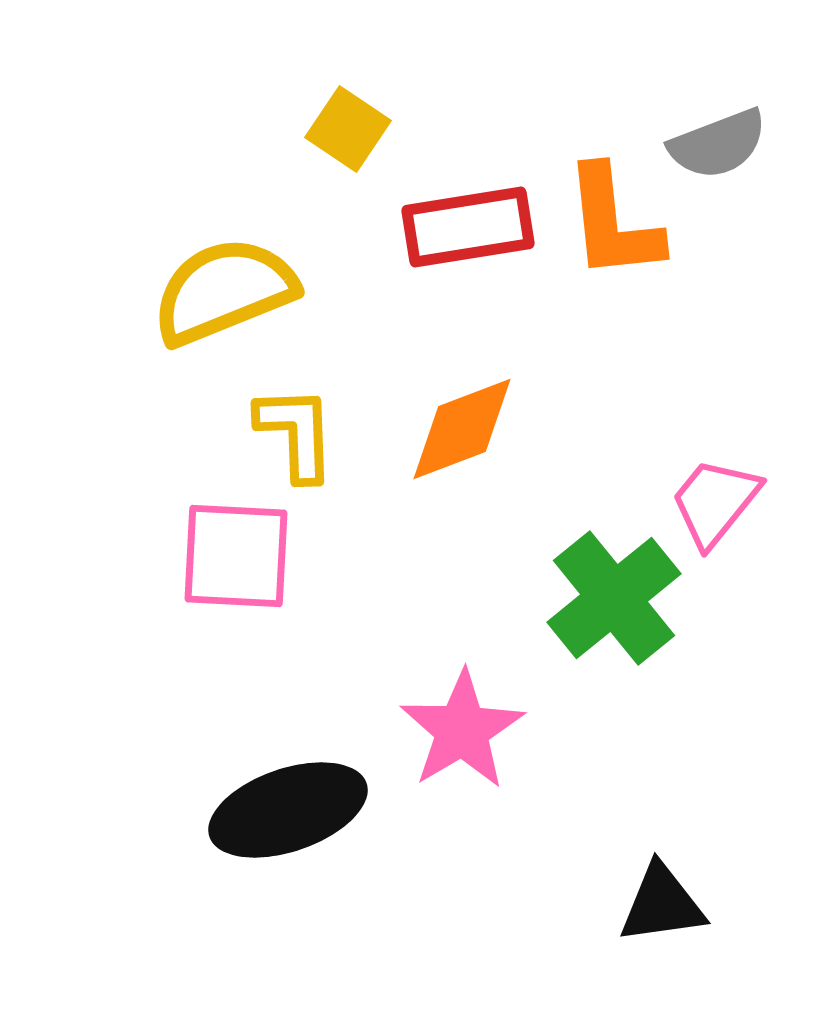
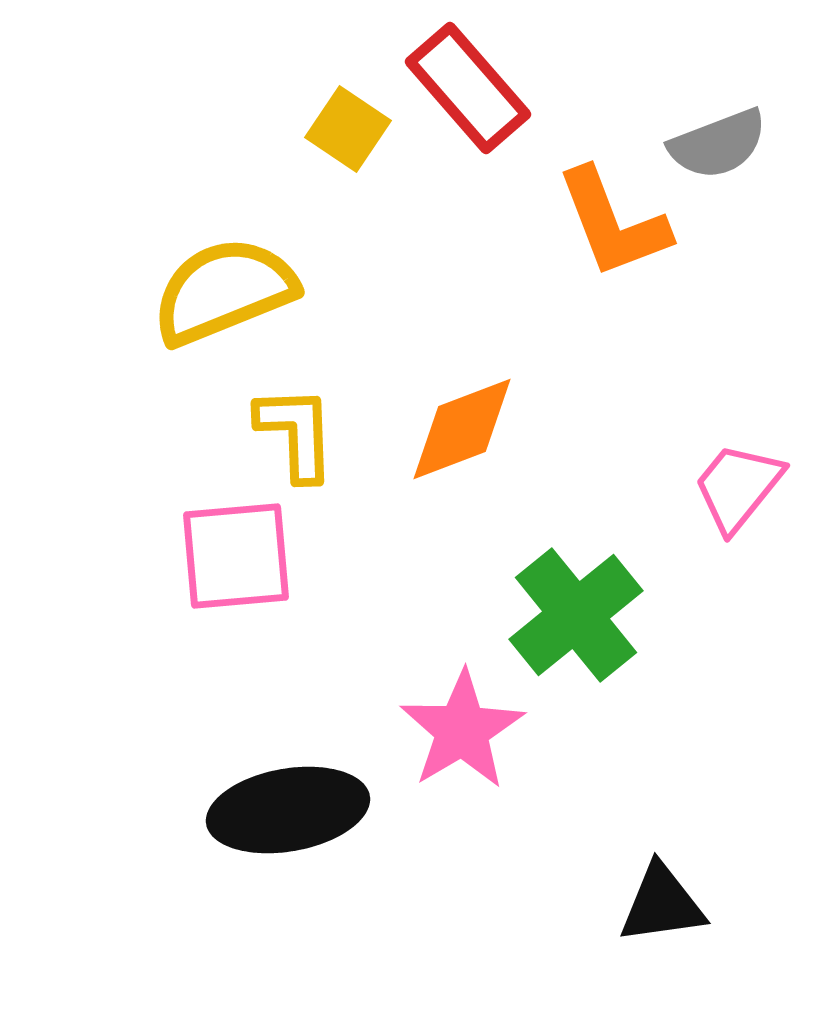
orange L-shape: rotated 15 degrees counterclockwise
red rectangle: moved 139 px up; rotated 58 degrees clockwise
pink trapezoid: moved 23 px right, 15 px up
pink square: rotated 8 degrees counterclockwise
green cross: moved 38 px left, 17 px down
black ellipse: rotated 9 degrees clockwise
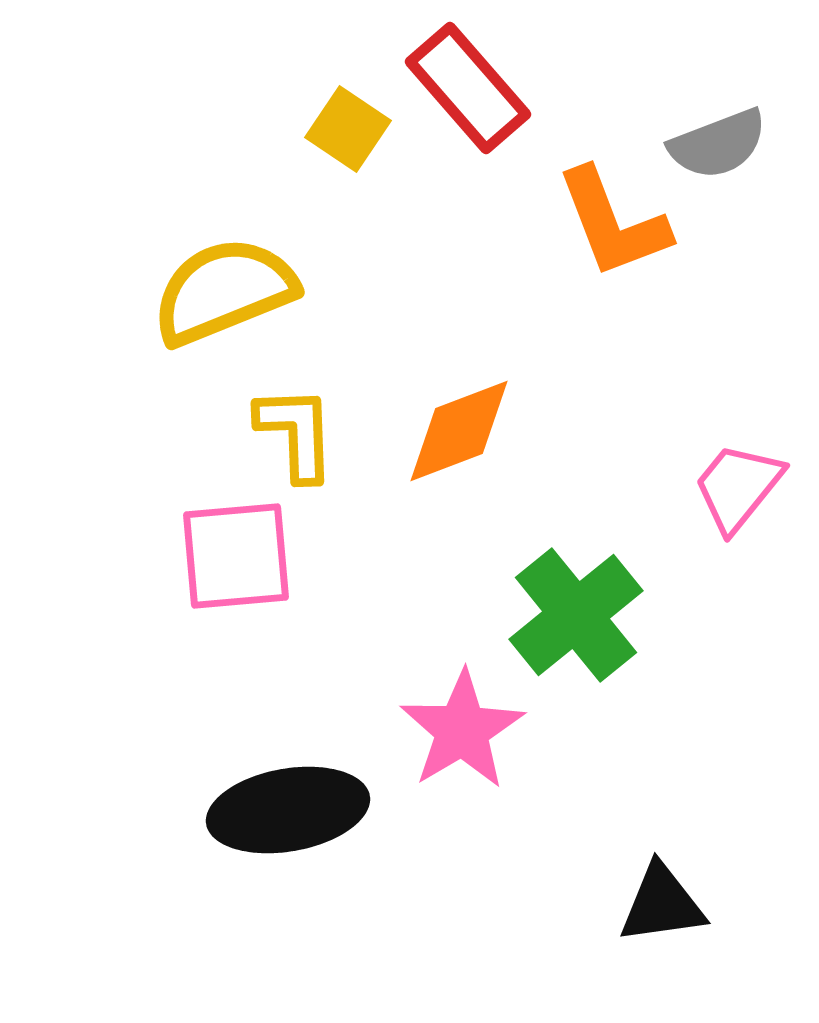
orange diamond: moved 3 px left, 2 px down
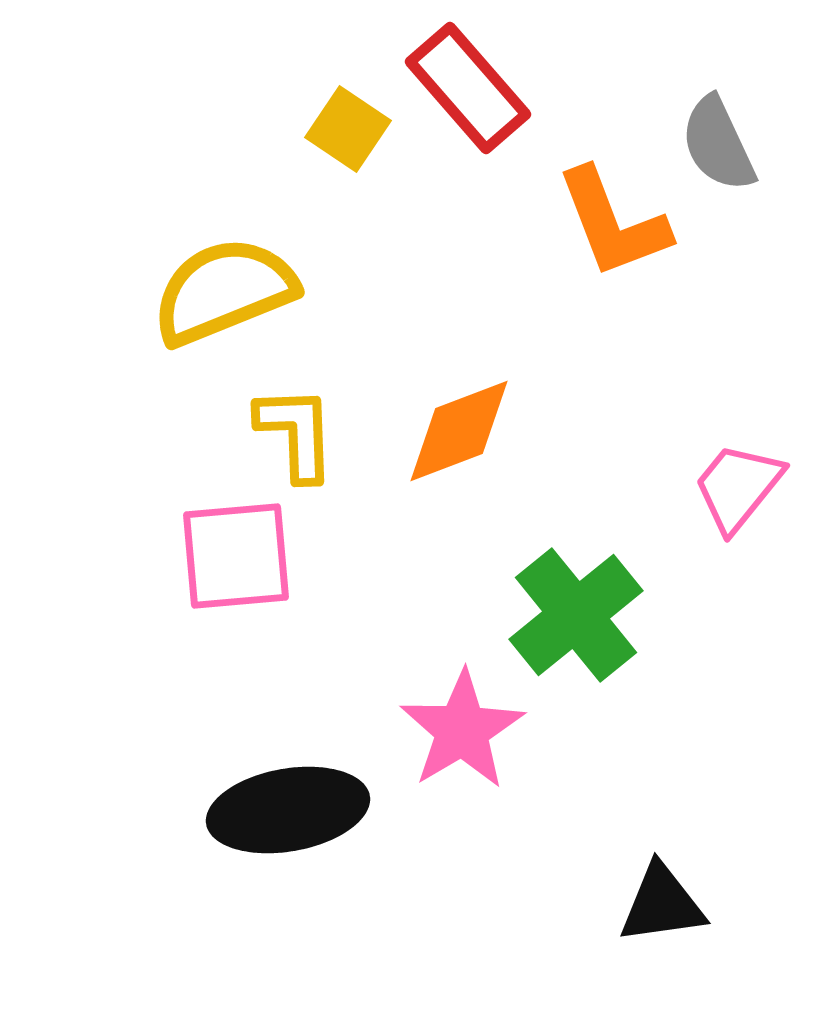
gray semicircle: rotated 86 degrees clockwise
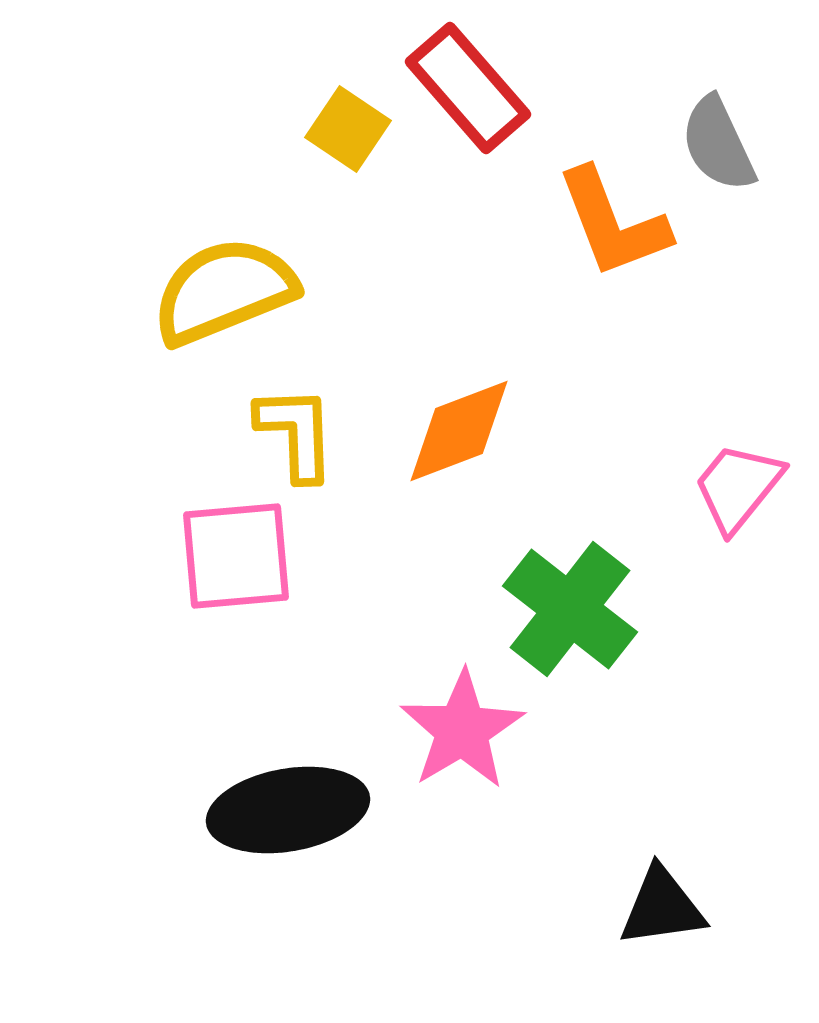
green cross: moved 6 px left, 6 px up; rotated 13 degrees counterclockwise
black triangle: moved 3 px down
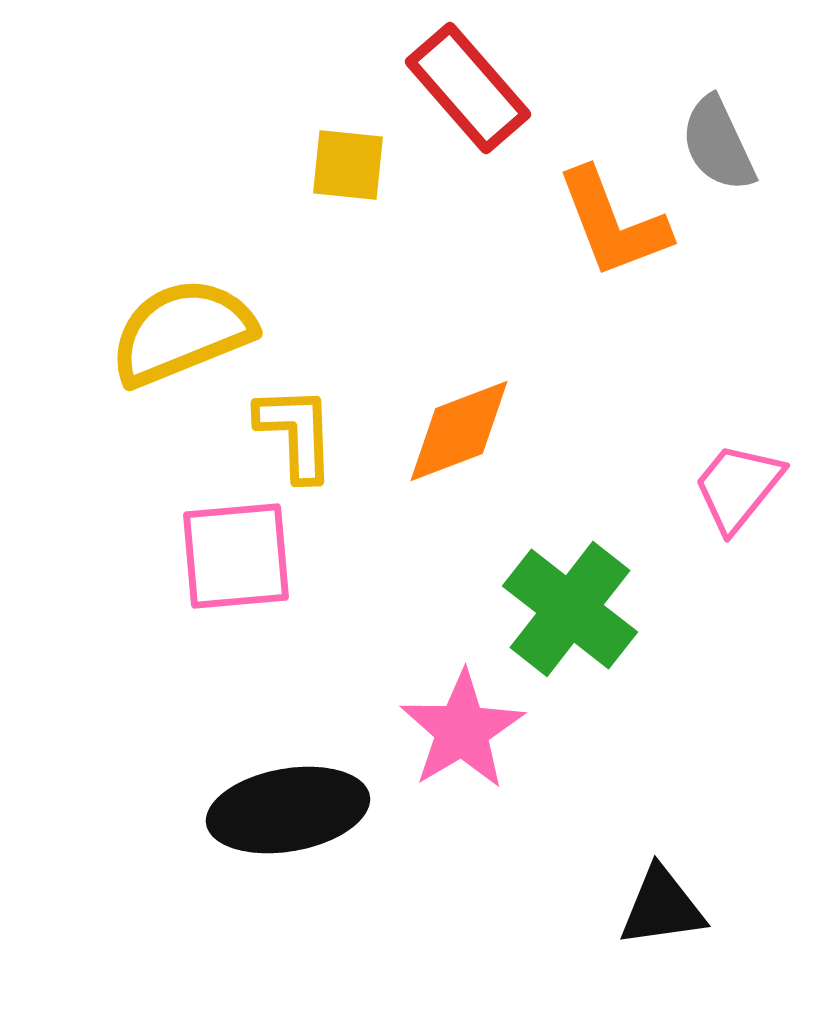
yellow square: moved 36 px down; rotated 28 degrees counterclockwise
yellow semicircle: moved 42 px left, 41 px down
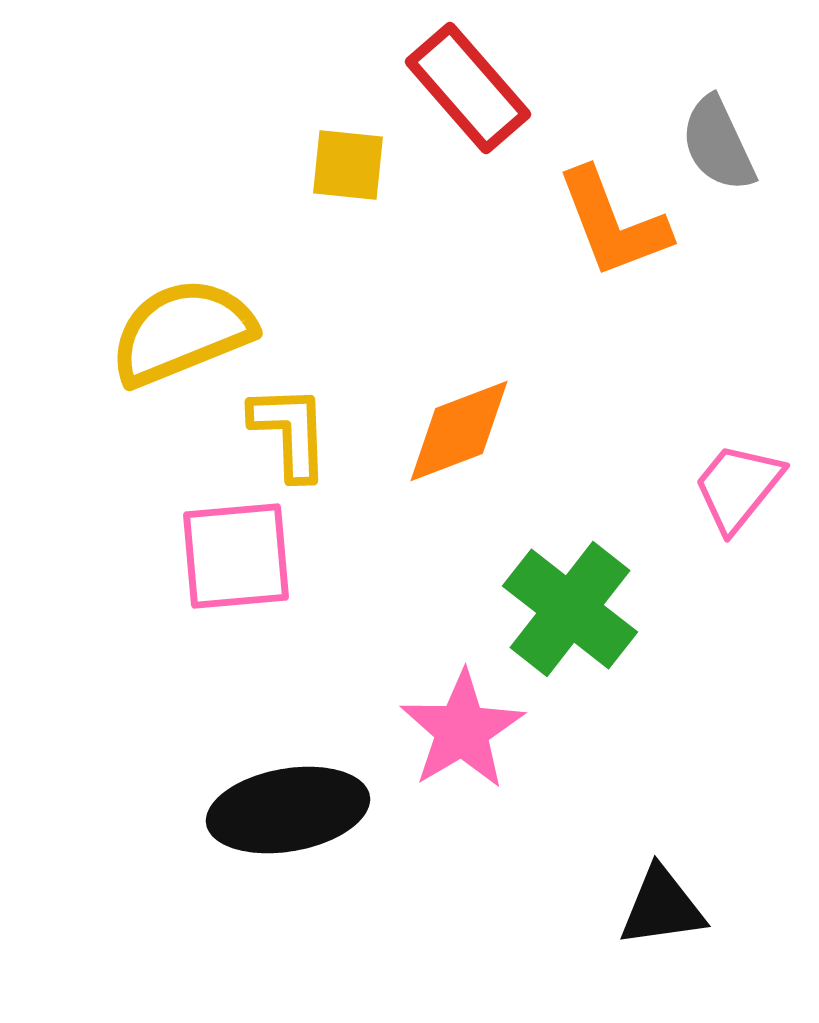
yellow L-shape: moved 6 px left, 1 px up
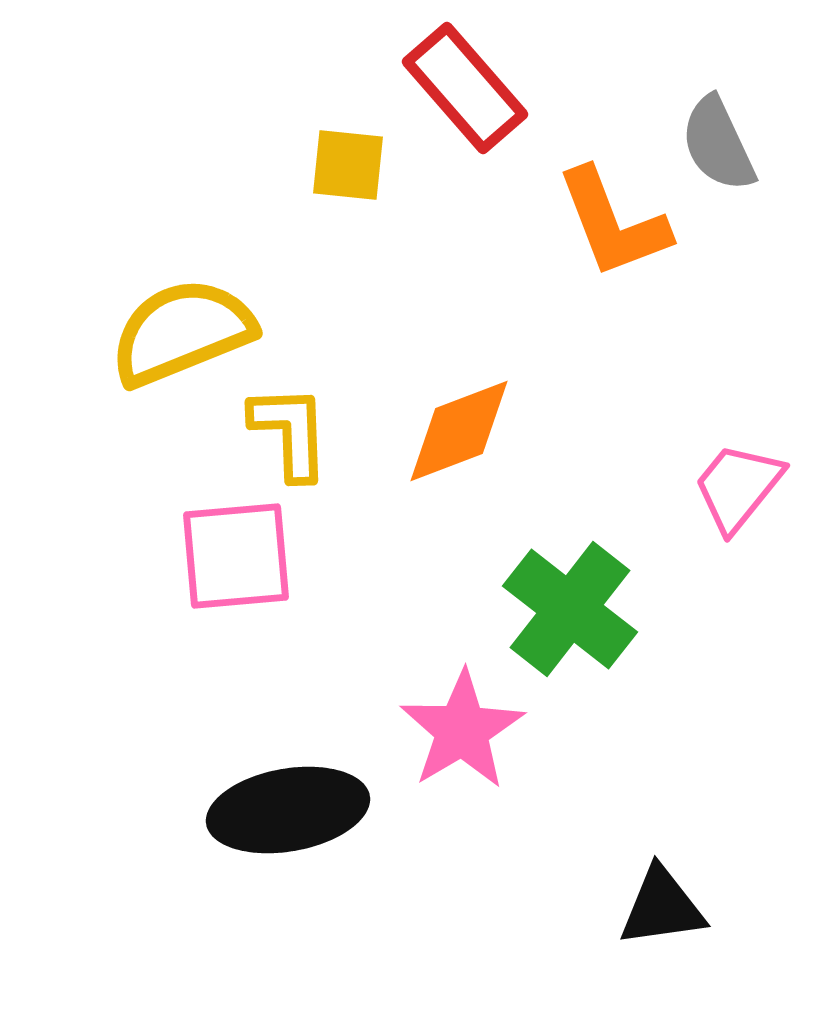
red rectangle: moved 3 px left
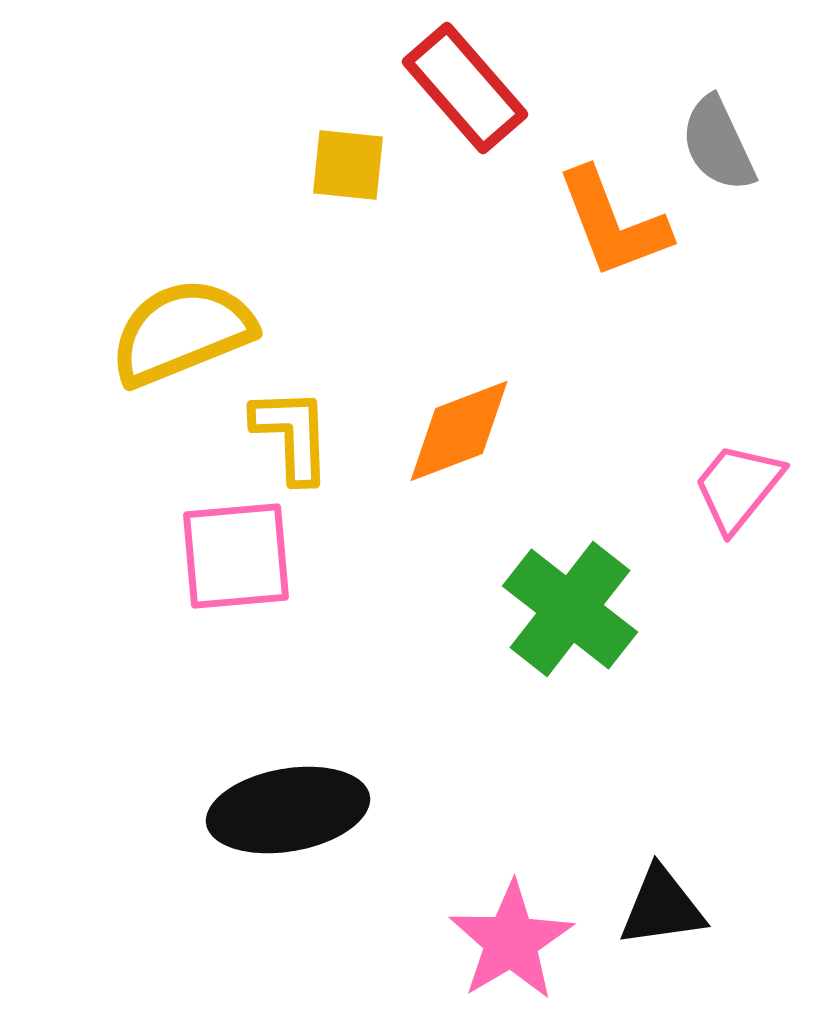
yellow L-shape: moved 2 px right, 3 px down
pink star: moved 49 px right, 211 px down
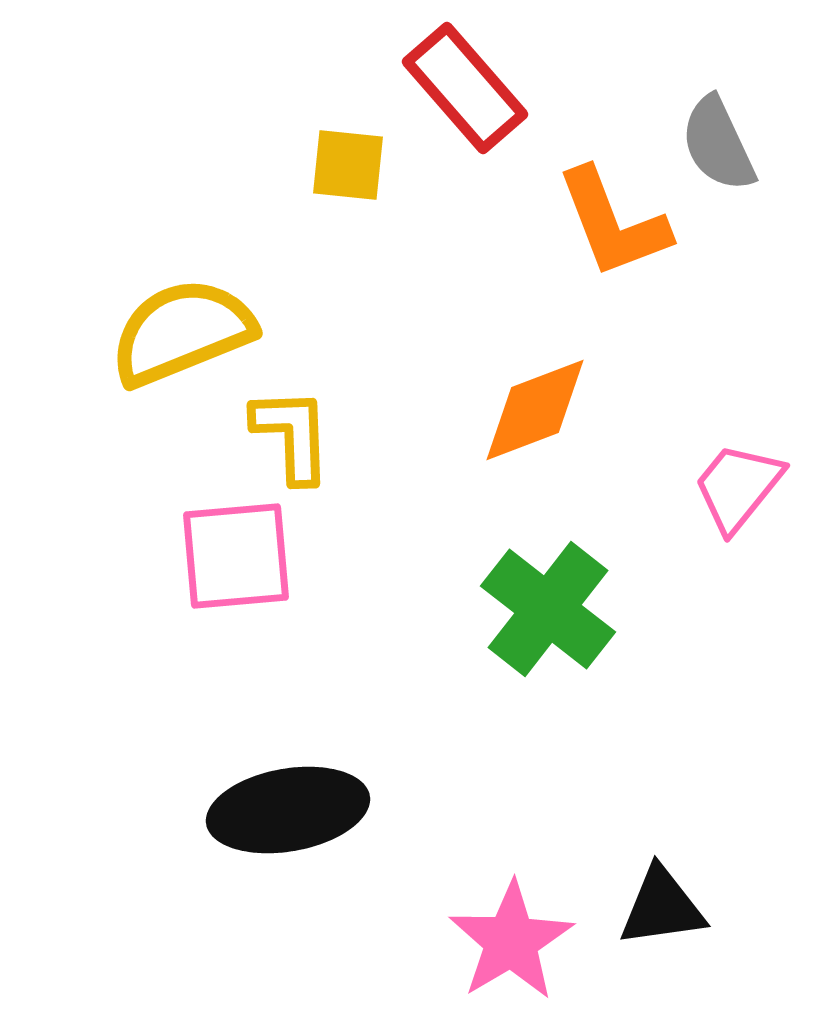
orange diamond: moved 76 px right, 21 px up
green cross: moved 22 px left
